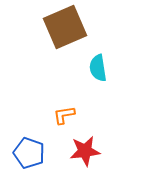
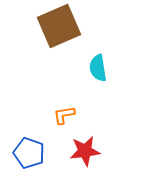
brown square: moved 6 px left, 1 px up
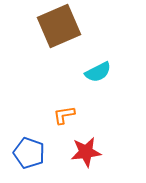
cyan semicircle: moved 4 px down; rotated 108 degrees counterclockwise
red star: moved 1 px right, 1 px down
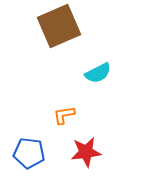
cyan semicircle: moved 1 px down
blue pentagon: rotated 12 degrees counterclockwise
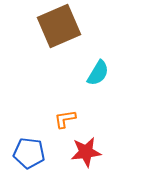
cyan semicircle: rotated 32 degrees counterclockwise
orange L-shape: moved 1 px right, 4 px down
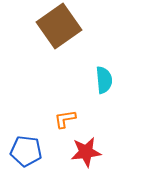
brown square: rotated 12 degrees counterclockwise
cyan semicircle: moved 6 px right, 7 px down; rotated 36 degrees counterclockwise
blue pentagon: moved 3 px left, 2 px up
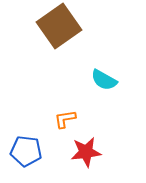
cyan semicircle: rotated 124 degrees clockwise
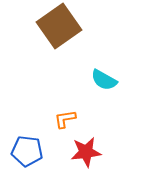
blue pentagon: moved 1 px right
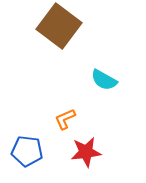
brown square: rotated 18 degrees counterclockwise
orange L-shape: rotated 15 degrees counterclockwise
